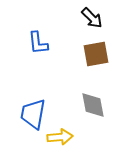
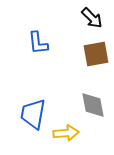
yellow arrow: moved 6 px right, 4 px up
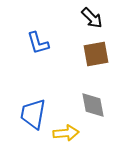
blue L-shape: rotated 10 degrees counterclockwise
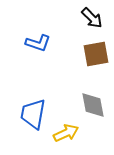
blue L-shape: rotated 55 degrees counterclockwise
yellow arrow: rotated 20 degrees counterclockwise
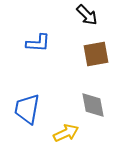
black arrow: moved 5 px left, 3 px up
blue L-shape: rotated 15 degrees counterclockwise
blue trapezoid: moved 6 px left, 5 px up
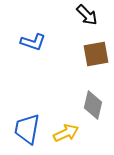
blue L-shape: moved 5 px left, 1 px up; rotated 15 degrees clockwise
gray diamond: rotated 24 degrees clockwise
blue trapezoid: moved 20 px down
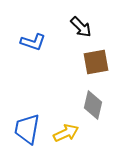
black arrow: moved 6 px left, 12 px down
brown square: moved 8 px down
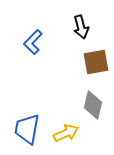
black arrow: rotated 30 degrees clockwise
blue L-shape: rotated 115 degrees clockwise
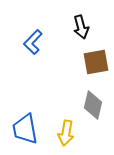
blue trapezoid: moved 2 px left; rotated 20 degrees counterclockwise
yellow arrow: rotated 125 degrees clockwise
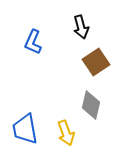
blue L-shape: rotated 20 degrees counterclockwise
brown square: rotated 24 degrees counterclockwise
gray diamond: moved 2 px left
yellow arrow: rotated 30 degrees counterclockwise
